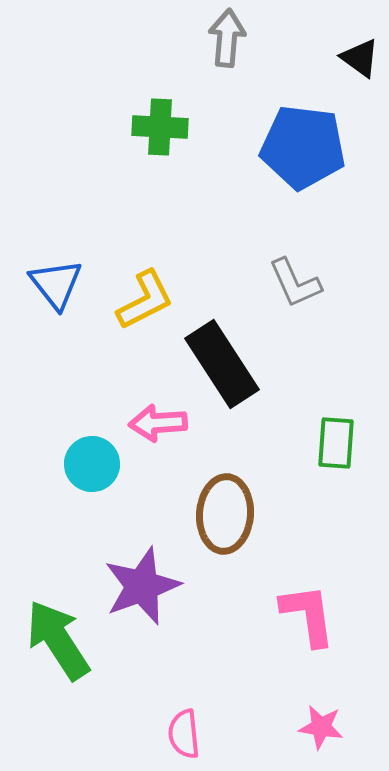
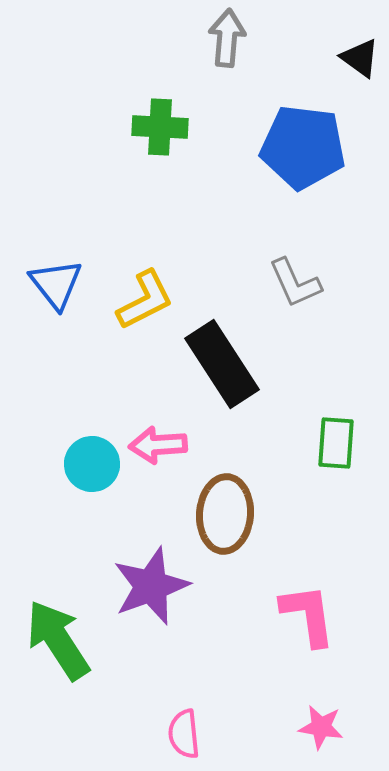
pink arrow: moved 22 px down
purple star: moved 9 px right
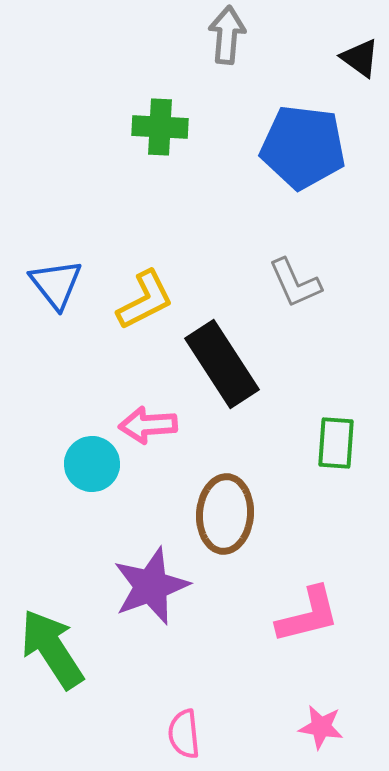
gray arrow: moved 3 px up
pink arrow: moved 10 px left, 20 px up
pink L-shape: rotated 84 degrees clockwise
green arrow: moved 6 px left, 9 px down
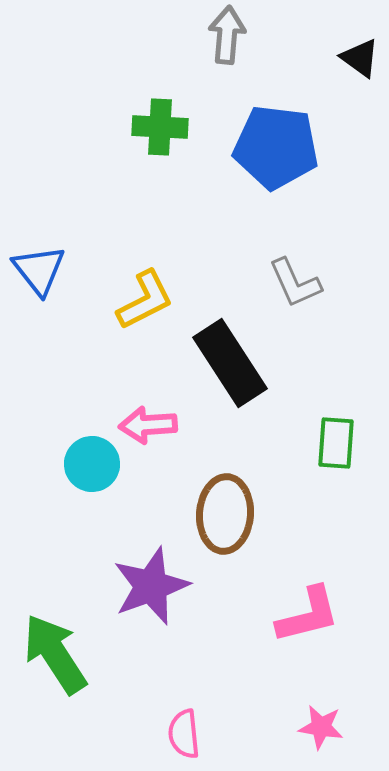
blue pentagon: moved 27 px left
blue triangle: moved 17 px left, 14 px up
black rectangle: moved 8 px right, 1 px up
green arrow: moved 3 px right, 5 px down
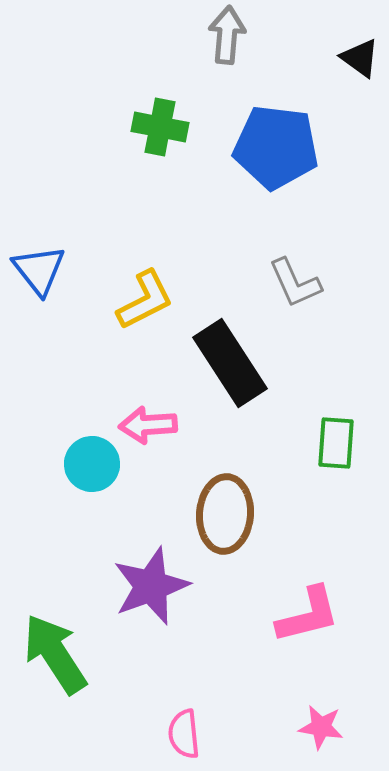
green cross: rotated 8 degrees clockwise
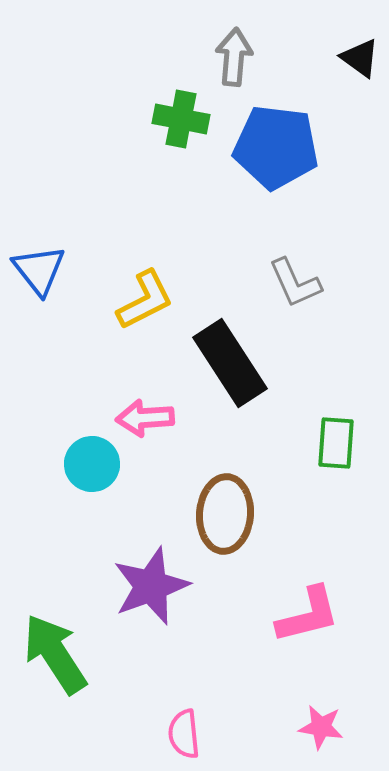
gray arrow: moved 7 px right, 22 px down
green cross: moved 21 px right, 8 px up
pink arrow: moved 3 px left, 7 px up
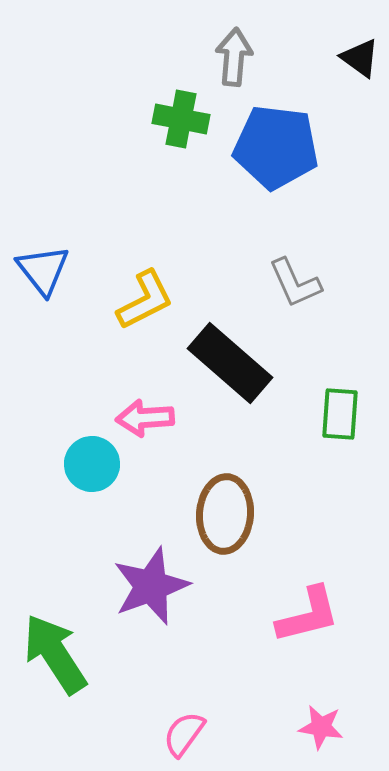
blue triangle: moved 4 px right
black rectangle: rotated 16 degrees counterclockwise
green rectangle: moved 4 px right, 29 px up
pink semicircle: rotated 42 degrees clockwise
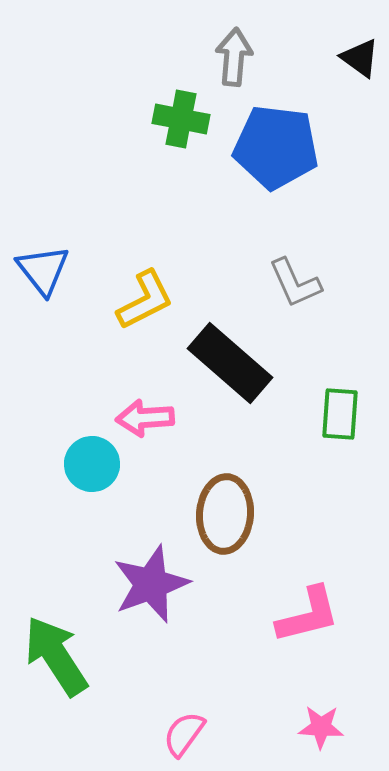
purple star: moved 2 px up
green arrow: moved 1 px right, 2 px down
pink star: rotated 6 degrees counterclockwise
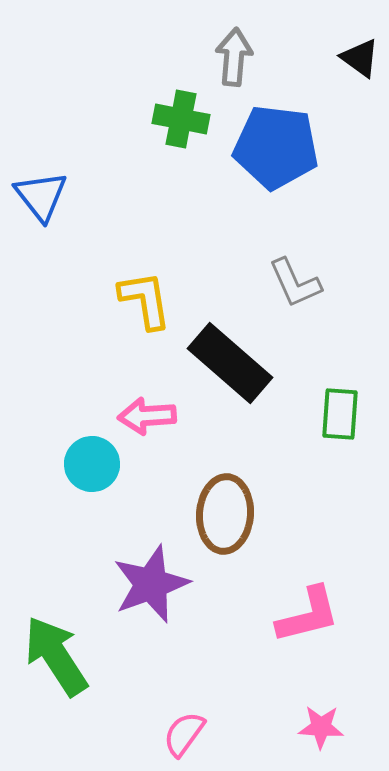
blue triangle: moved 2 px left, 74 px up
yellow L-shape: rotated 72 degrees counterclockwise
pink arrow: moved 2 px right, 2 px up
